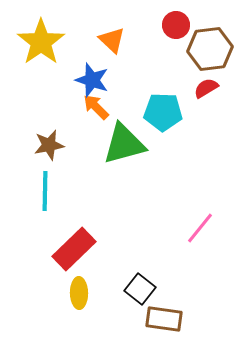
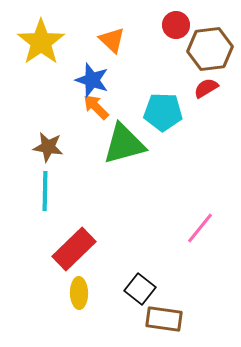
brown star: moved 1 px left, 2 px down; rotated 20 degrees clockwise
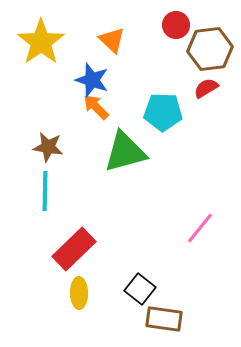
green triangle: moved 1 px right, 8 px down
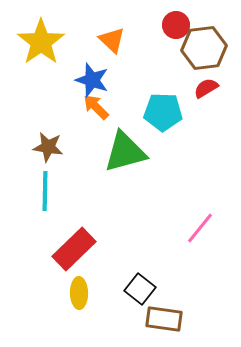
brown hexagon: moved 6 px left, 1 px up
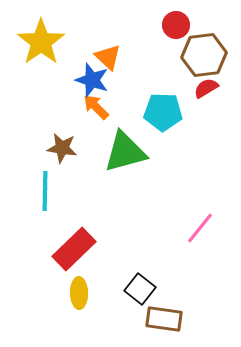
orange triangle: moved 4 px left, 17 px down
brown hexagon: moved 7 px down
brown star: moved 14 px right, 1 px down
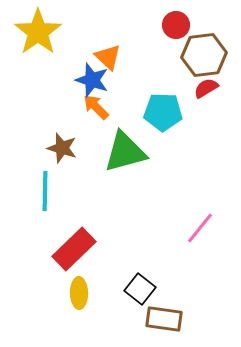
yellow star: moved 3 px left, 10 px up
brown star: rotated 8 degrees clockwise
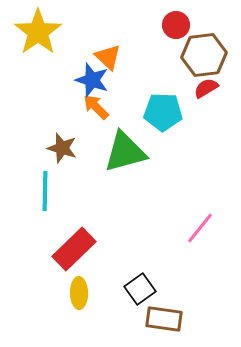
black square: rotated 16 degrees clockwise
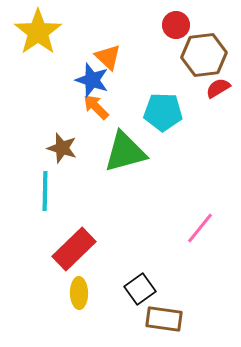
red semicircle: moved 12 px right
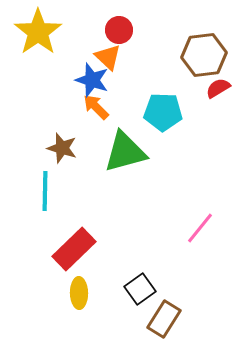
red circle: moved 57 px left, 5 px down
brown rectangle: rotated 66 degrees counterclockwise
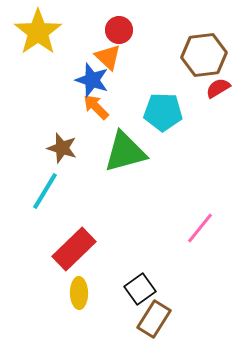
cyan line: rotated 30 degrees clockwise
brown rectangle: moved 10 px left
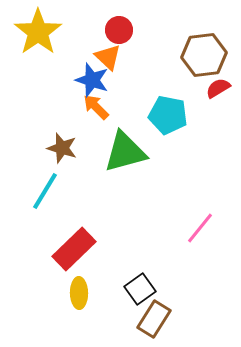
cyan pentagon: moved 5 px right, 3 px down; rotated 9 degrees clockwise
